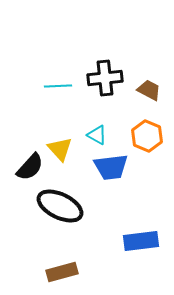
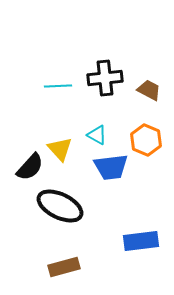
orange hexagon: moved 1 px left, 4 px down
brown rectangle: moved 2 px right, 5 px up
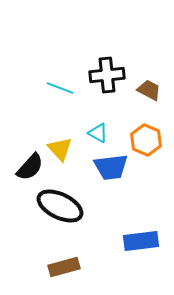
black cross: moved 2 px right, 3 px up
cyan line: moved 2 px right, 2 px down; rotated 24 degrees clockwise
cyan triangle: moved 1 px right, 2 px up
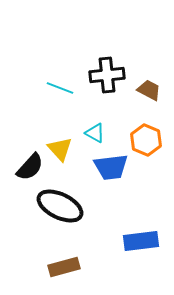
cyan triangle: moved 3 px left
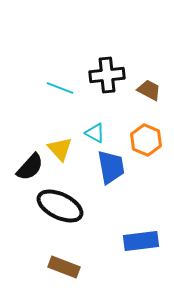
blue trapezoid: rotated 93 degrees counterclockwise
brown rectangle: rotated 36 degrees clockwise
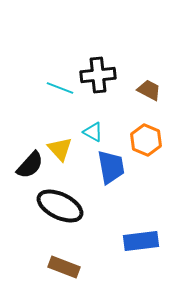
black cross: moved 9 px left
cyan triangle: moved 2 px left, 1 px up
black semicircle: moved 2 px up
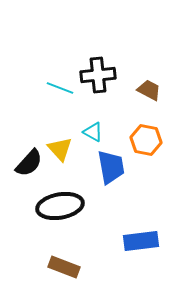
orange hexagon: rotated 12 degrees counterclockwise
black semicircle: moved 1 px left, 2 px up
black ellipse: rotated 36 degrees counterclockwise
